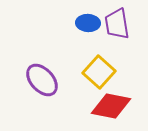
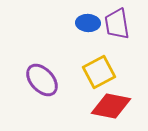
yellow square: rotated 20 degrees clockwise
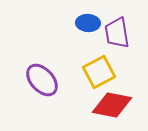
purple trapezoid: moved 9 px down
red diamond: moved 1 px right, 1 px up
